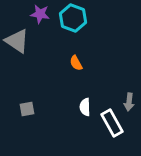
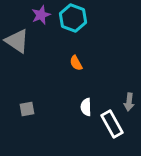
purple star: moved 1 px right, 1 px down; rotated 30 degrees counterclockwise
white semicircle: moved 1 px right
white rectangle: moved 1 px down
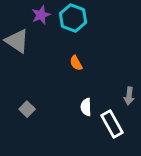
gray arrow: moved 6 px up
gray square: rotated 35 degrees counterclockwise
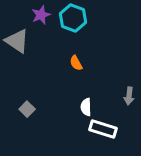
white rectangle: moved 9 px left, 5 px down; rotated 44 degrees counterclockwise
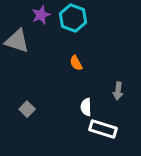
gray triangle: rotated 16 degrees counterclockwise
gray arrow: moved 11 px left, 5 px up
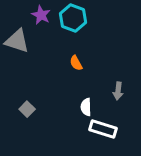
purple star: rotated 24 degrees counterclockwise
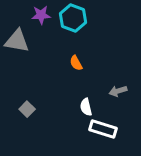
purple star: rotated 30 degrees counterclockwise
gray triangle: rotated 8 degrees counterclockwise
gray arrow: rotated 66 degrees clockwise
white semicircle: rotated 12 degrees counterclockwise
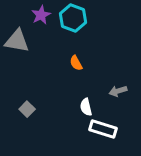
purple star: rotated 24 degrees counterclockwise
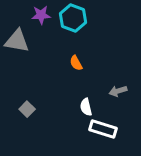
purple star: rotated 24 degrees clockwise
